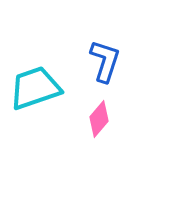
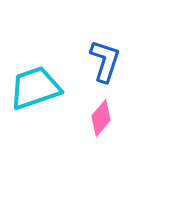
pink diamond: moved 2 px right, 1 px up
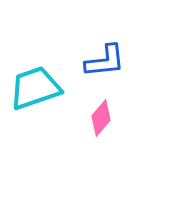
blue L-shape: rotated 66 degrees clockwise
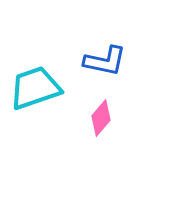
blue L-shape: rotated 18 degrees clockwise
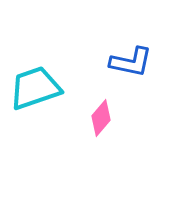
blue L-shape: moved 26 px right, 1 px down
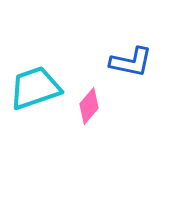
pink diamond: moved 12 px left, 12 px up
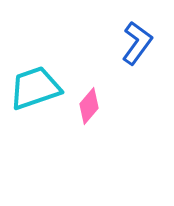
blue L-shape: moved 6 px right, 19 px up; rotated 66 degrees counterclockwise
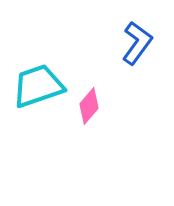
cyan trapezoid: moved 3 px right, 2 px up
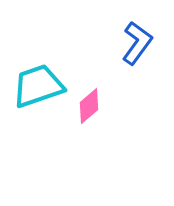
pink diamond: rotated 9 degrees clockwise
